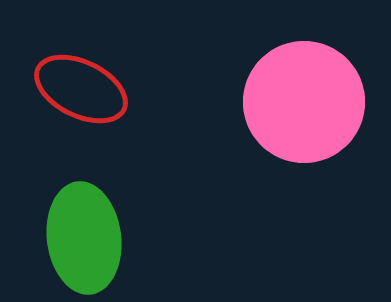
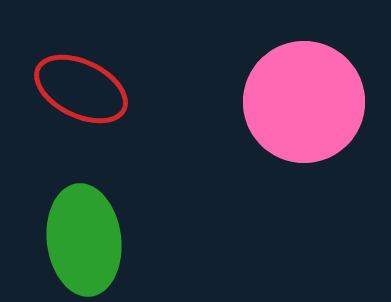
green ellipse: moved 2 px down
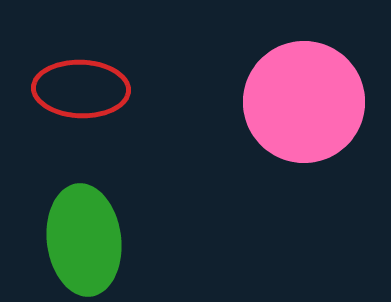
red ellipse: rotated 24 degrees counterclockwise
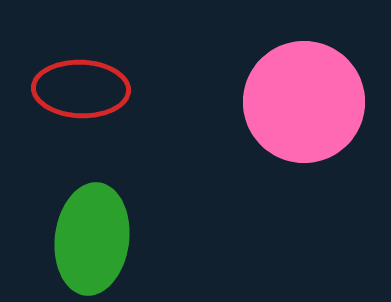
green ellipse: moved 8 px right, 1 px up; rotated 14 degrees clockwise
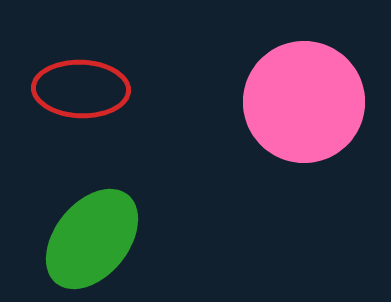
green ellipse: rotated 32 degrees clockwise
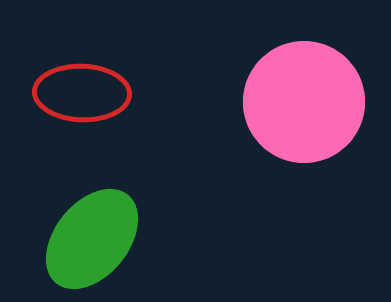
red ellipse: moved 1 px right, 4 px down
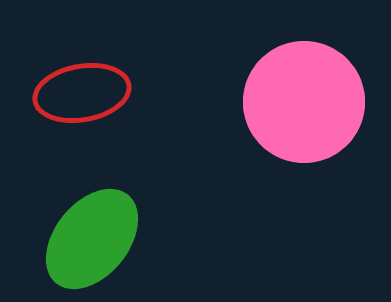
red ellipse: rotated 12 degrees counterclockwise
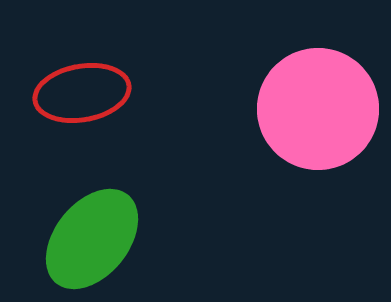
pink circle: moved 14 px right, 7 px down
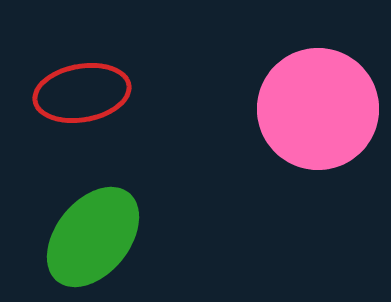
green ellipse: moved 1 px right, 2 px up
